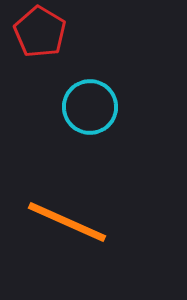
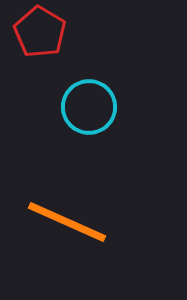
cyan circle: moved 1 px left
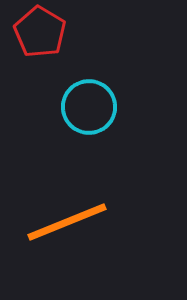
orange line: rotated 46 degrees counterclockwise
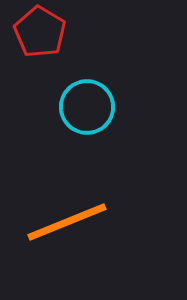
cyan circle: moved 2 px left
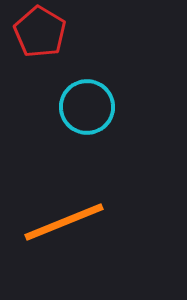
orange line: moved 3 px left
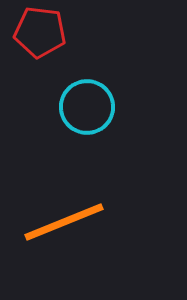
red pentagon: rotated 24 degrees counterclockwise
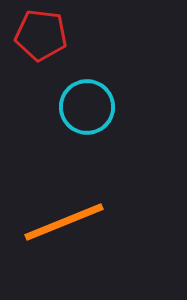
red pentagon: moved 1 px right, 3 px down
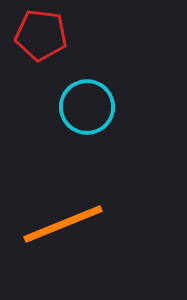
orange line: moved 1 px left, 2 px down
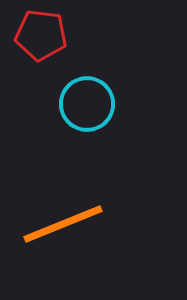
cyan circle: moved 3 px up
